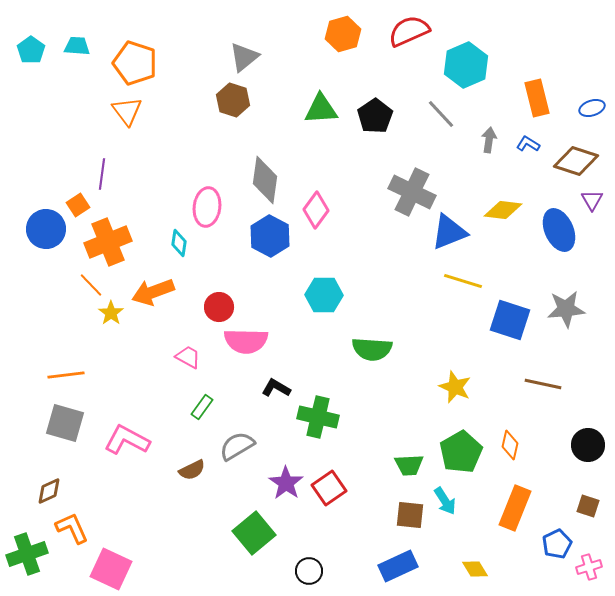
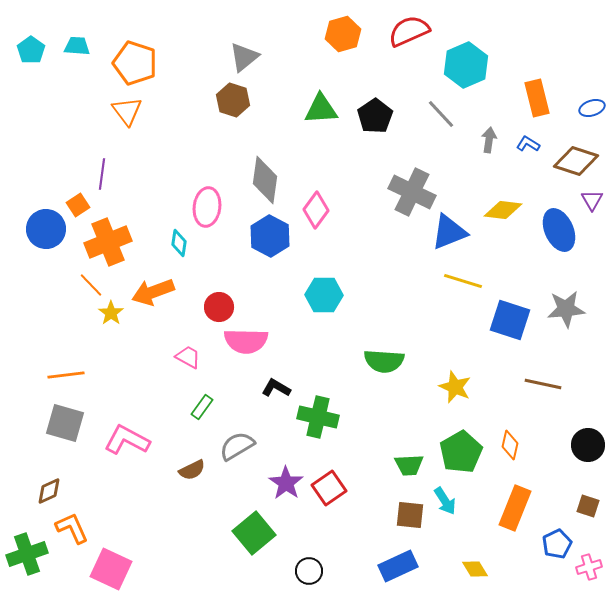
green semicircle at (372, 349): moved 12 px right, 12 px down
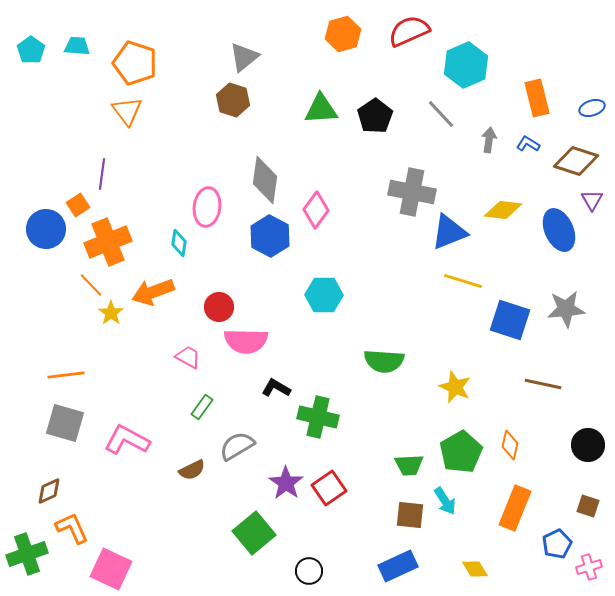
gray cross at (412, 192): rotated 15 degrees counterclockwise
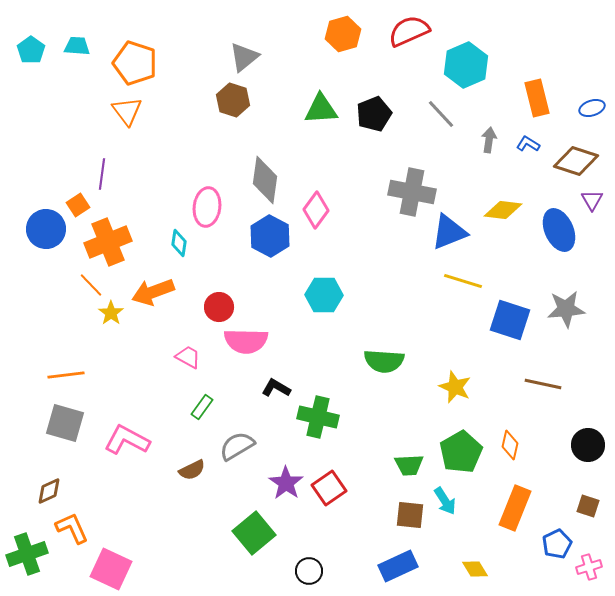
black pentagon at (375, 116): moved 1 px left, 2 px up; rotated 12 degrees clockwise
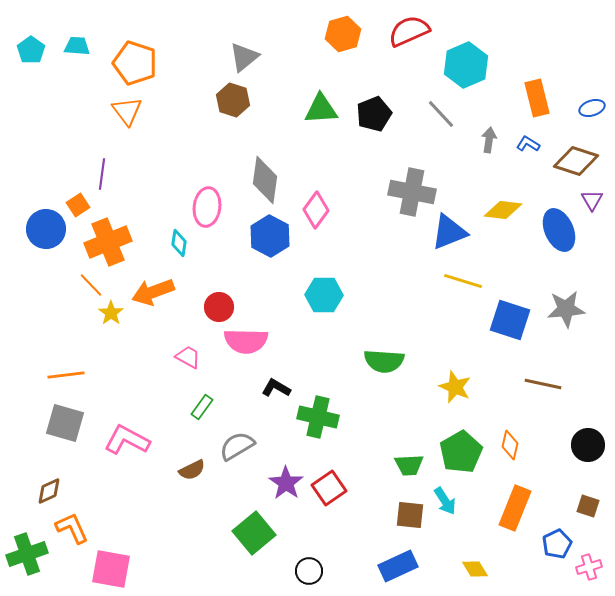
pink square at (111, 569): rotated 15 degrees counterclockwise
